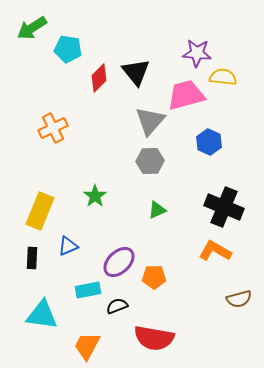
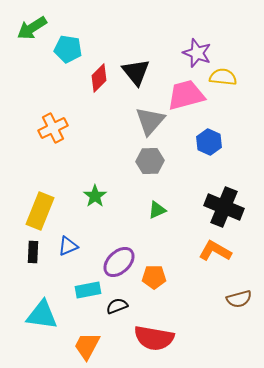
purple star: rotated 16 degrees clockwise
black rectangle: moved 1 px right, 6 px up
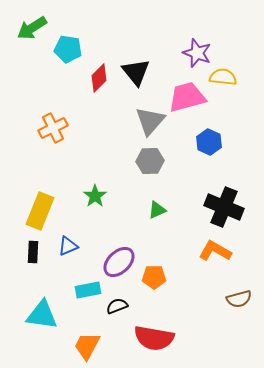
pink trapezoid: moved 1 px right, 2 px down
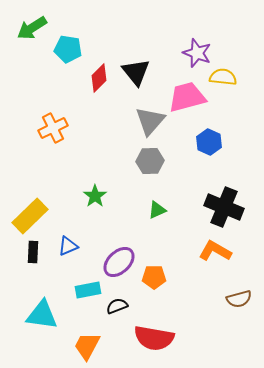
yellow rectangle: moved 10 px left, 5 px down; rotated 24 degrees clockwise
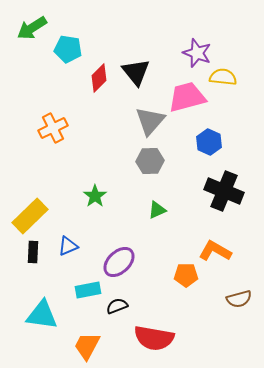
black cross: moved 16 px up
orange pentagon: moved 32 px right, 2 px up
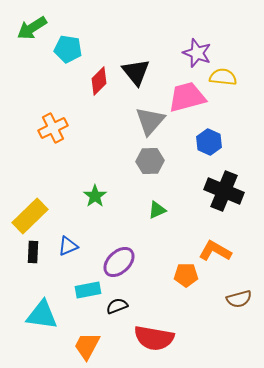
red diamond: moved 3 px down
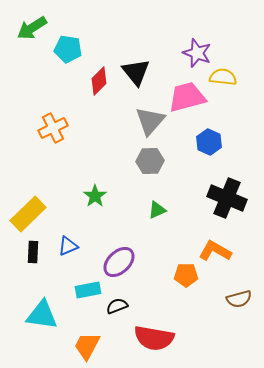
black cross: moved 3 px right, 7 px down
yellow rectangle: moved 2 px left, 2 px up
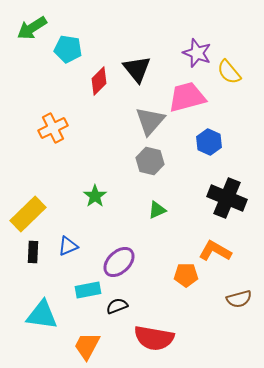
black triangle: moved 1 px right, 3 px up
yellow semicircle: moved 6 px right, 5 px up; rotated 136 degrees counterclockwise
gray hexagon: rotated 16 degrees clockwise
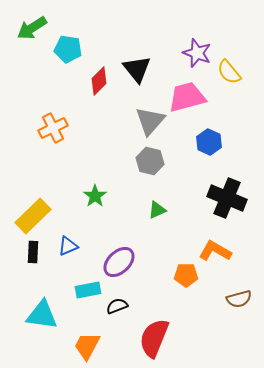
yellow rectangle: moved 5 px right, 2 px down
red semicircle: rotated 102 degrees clockwise
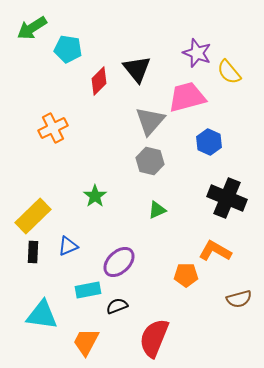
orange trapezoid: moved 1 px left, 4 px up
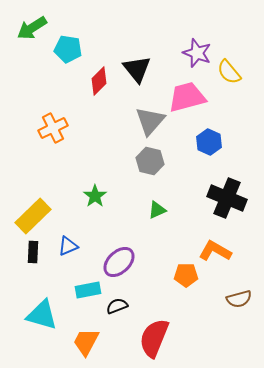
cyan triangle: rotated 8 degrees clockwise
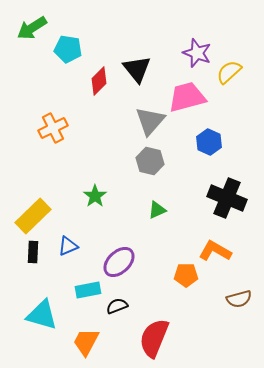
yellow semicircle: rotated 88 degrees clockwise
